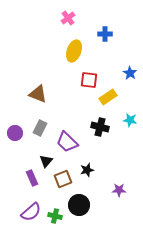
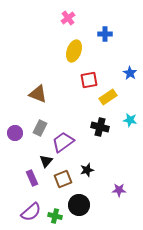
red square: rotated 18 degrees counterclockwise
purple trapezoid: moved 4 px left; rotated 100 degrees clockwise
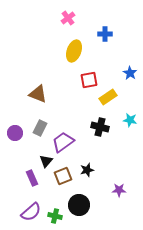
brown square: moved 3 px up
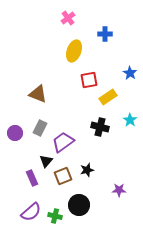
cyan star: rotated 24 degrees clockwise
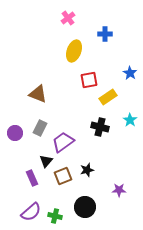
black circle: moved 6 px right, 2 px down
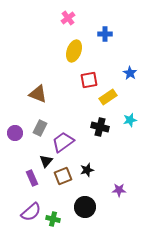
cyan star: rotated 24 degrees clockwise
green cross: moved 2 px left, 3 px down
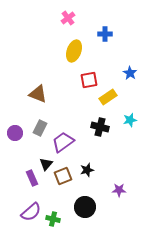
black triangle: moved 3 px down
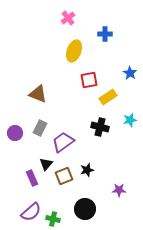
brown square: moved 1 px right
black circle: moved 2 px down
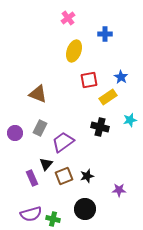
blue star: moved 9 px left, 4 px down
black star: moved 6 px down
purple semicircle: moved 2 px down; rotated 25 degrees clockwise
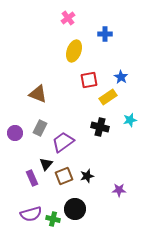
black circle: moved 10 px left
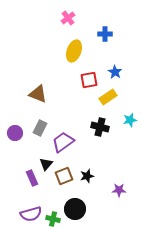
blue star: moved 6 px left, 5 px up
